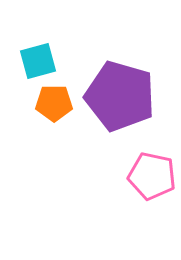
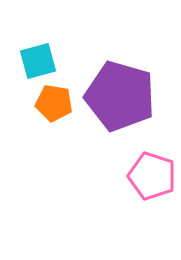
orange pentagon: rotated 9 degrees clockwise
pink pentagon: rotated 6 degrees clockwise
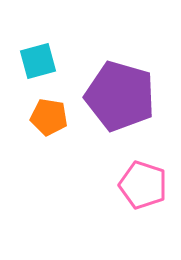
orange pentagon: moved 5 px left, 14 px down
pink pentagon: moved 9 px left, 9 px down
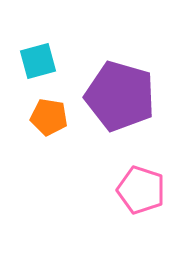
pink pentagon: moved 2 px left, 5 px down
